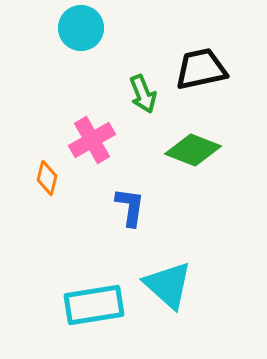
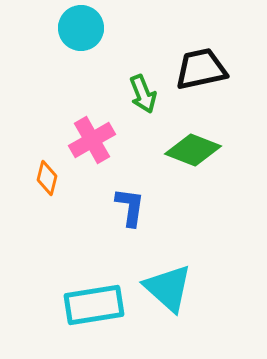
cyan triangle: moved 3 px down
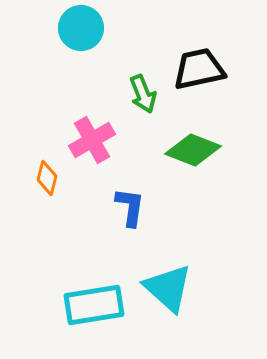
black trapezoid: moved 2 px left
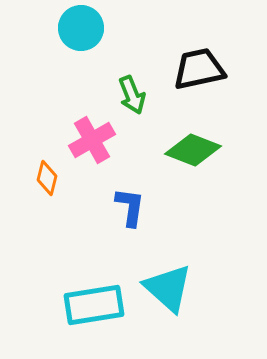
green arrow: moved 11 px left, 1 px down
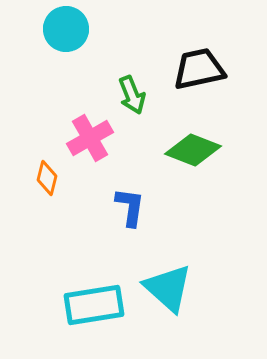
cyan circle: moved 15 px left, 1 px down
pink cross: moved 2 px left, 2 px up
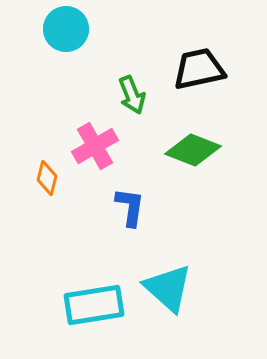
pink cross: moved 5 px right, 8 px down
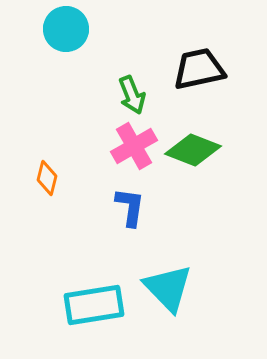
pink cross: moved 39 px right
cyan triangle: rotated 4 degrees clockwise
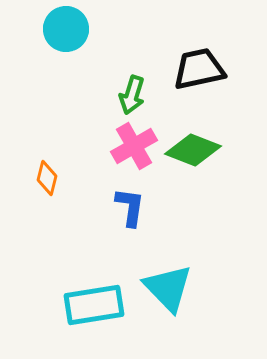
green arrow: rotated 39 degrees clockwise
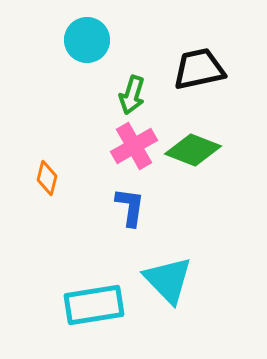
cyan circle: moved 21 px right, 11 px down
cyan triangle: moved 8 px up
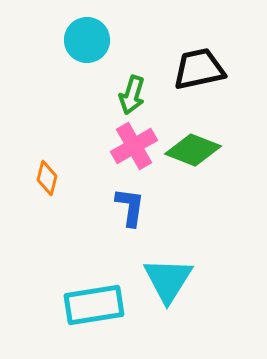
cyan triangle: rotated 16 degrees clockwise
